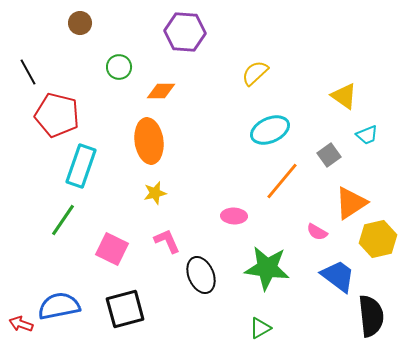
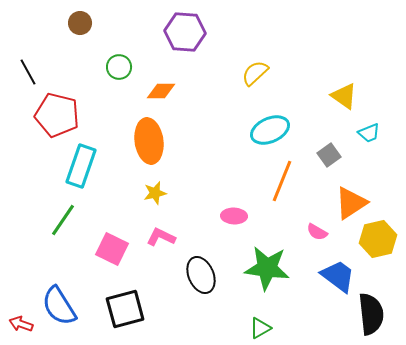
cyan trapezoid: moved 2 px right, 2 px up
orange line: rotated 18 degrees counterclockwise
pink L-shape: moved 6 px left, 4 px up; rotated 40 degrees counterclockwise
blue semicircle: rotated 111 degrees counterclockwise
black semicircle: moved 2 px up
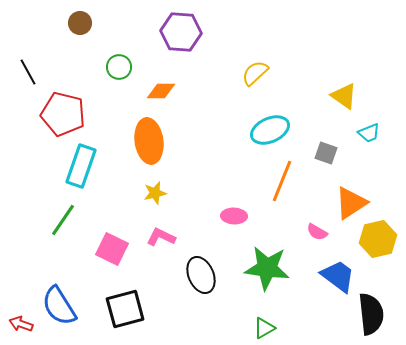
purple hexagon: moved 4 px left
red pentagon: moved 6 px right, 1 px up
gray square: moved 3 px left, 2 px up; rotated 35 degrees counterclockwise
green triangle: moved 4 px right
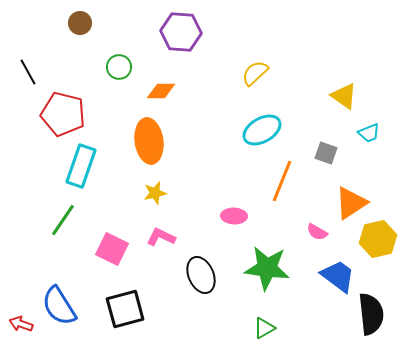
cyan ellipse: moved 8 px left; rotated 6 degrees counterclockwise
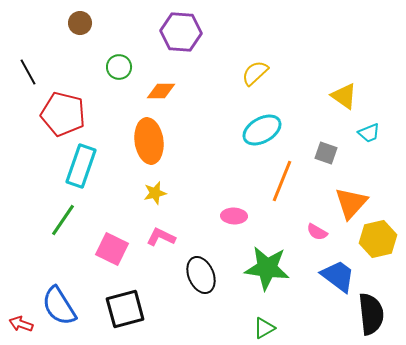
orange triangle: rotated 15 degrees counterclockwise
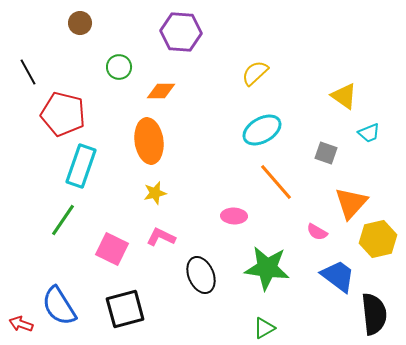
orange line: moved 6 px left, 1 px down; rotated 63 degrees counterclockwise
black semicircle: moved 3 px right
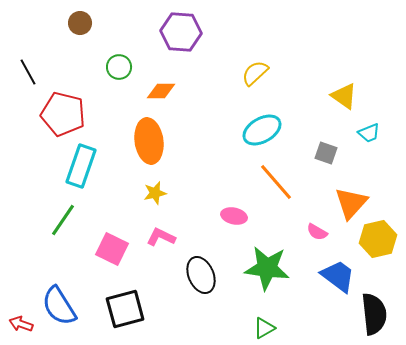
pink ellipse: rotated 10 degrees clockwise
